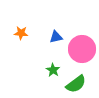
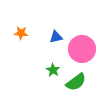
green semicircle: moved 2 px up
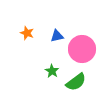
orange star: moved 6 px right; rotated 16 degrees clockwise
blue triangle: moved 1 px right, 1 px up
green star: moved 1 px left, 1 px down
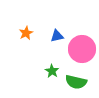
orange star: moved 1 px left; rotated 24 degrees clockwise
green semicircle: rotated 50 degrees clockwise
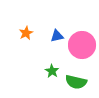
pink circle: moved 4 px up
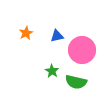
pink circle: moved 5 px down
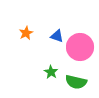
blue triangle: rotated 32 degrees clockwise
pink circle: moved 2 px left, 3 px up
green star: moved 1 px left, 1 px down
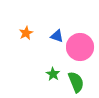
green star: moved 2 px right, 2 px down
green semicircle: rotated 125 degrees counterclockwise
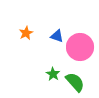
green semicircle: moved 1 px left; rotated 20 degrees counterclockwise
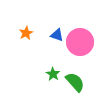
blue triangle: moved 1 px up
pink circle: moved 5 px up
